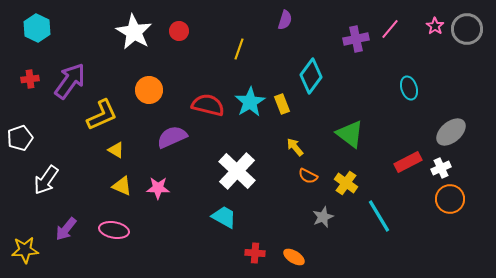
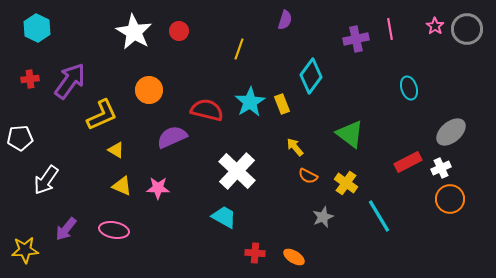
pink line at (390, 29): rotated 50 degrees counterclockwise
red semicircle at (208, 105): moved 1 px left, 5 px down
white pentagon at (20, 138): rotated 15 degrees clockwise
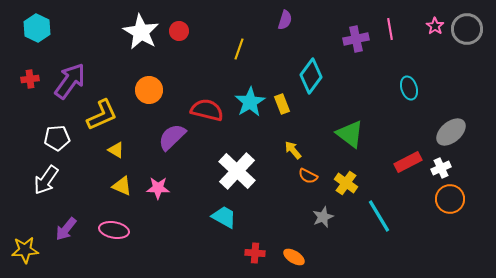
white star at (134, 32): moved 7 px right
purple semicircle at (172, 137): rotated 20 degrees counterclockwise
white pentagon at (20, 138): moved 37 px right
yellow arrow at (295, 147): moved 2 px left, 3 px down
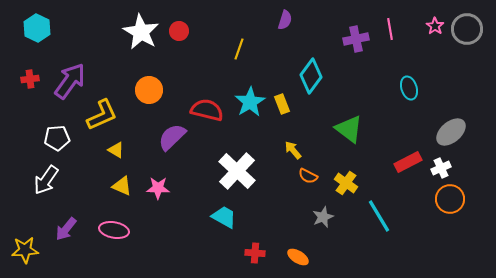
green triangle at (350, 134): moved 1 px left, 5 px up
orange ellipse at (294, 257): moved 4 px right
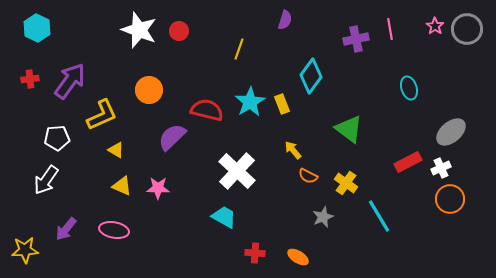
white star at (141, 32): moved 2 px left, 2 px up; rotated 9 degrees counterclockwise
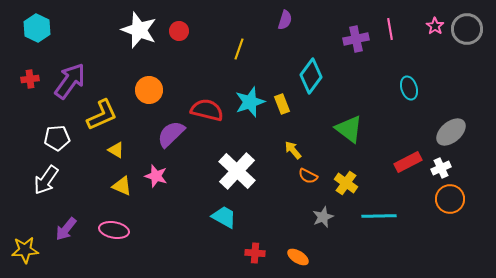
cyan star at (250, 102): rotated 12 degrees clockwise
purple semicircle at (172, 137): moved 1 px left, 3 px up
pink star at (158, 188): moved 2 px left, 12 px up; rotated 15 degrees clockwise
cyan line at (379, 216): rotated 60 degrees counterclockwise
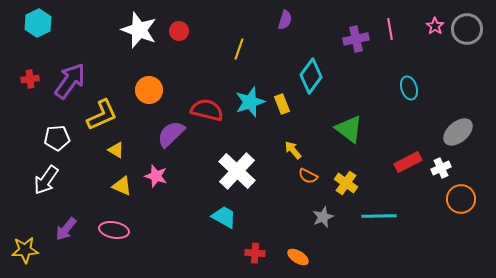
cyan hexagon at (37, 28): moved 1 px right, 5 px up; rotated 8 degrees clockwise
gray ellipse at (451, 132): moved 7 px right
orange circle at (450, 199): moved 11 px right
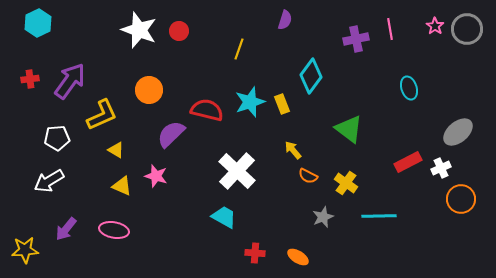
white arrow at (46, 180): moved 3 px right, 1 px down; rotated 24 degrees clockwise
